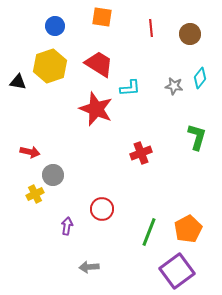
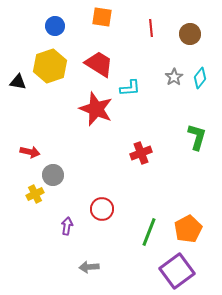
gray star: moved 9 px up; rotated 30 degrees clockwise
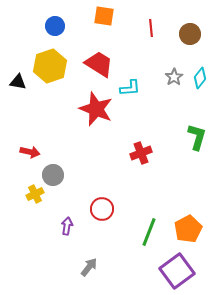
orange square: moved 2 px right, 1 px up
gray arrow: rotated 132 degrees clockwise
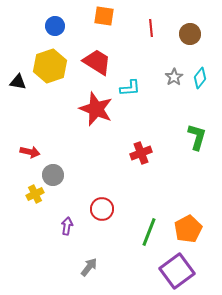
red trapezoid: moved 2 px left, 2 px up
